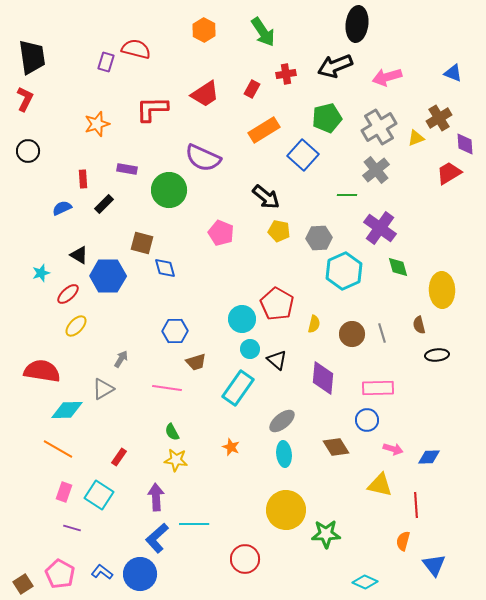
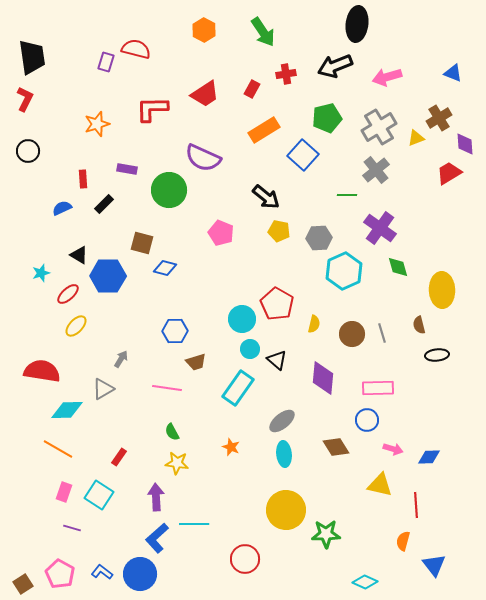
blue diamond at (165, 268): rotated 60 degrees counterclockwise
yellow star at (176, 460): moved 1 px right, 3 px down
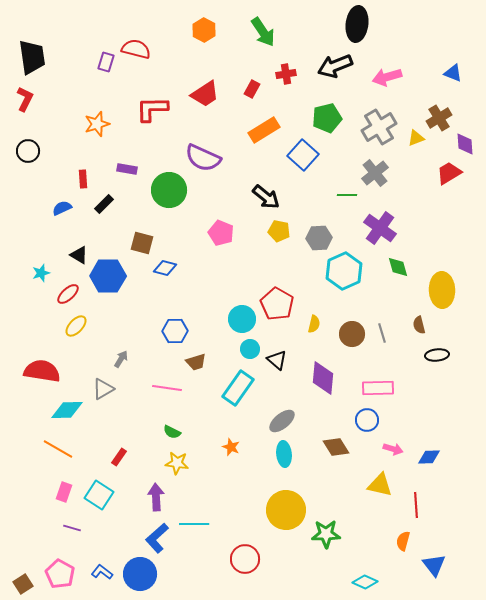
gray cross at (376, 170): moved 1 px left, 3 px down
green semicircle at (172, 432): rotated 36 degrees counterclockwise
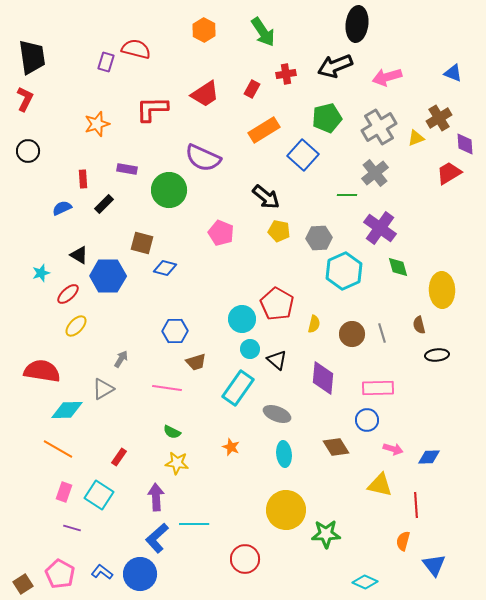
gray ellipse at (282, 421): moved 5 px left, 7 px up; rotated 60 degrees clockwise
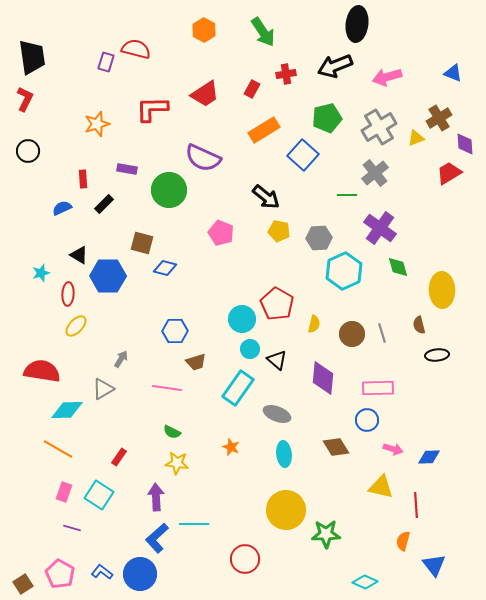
red ellipse at (68, 294): rotated 45 degrees counterclockwise
yellow triangle at (380, 485): moved 1 px right, 2 px down
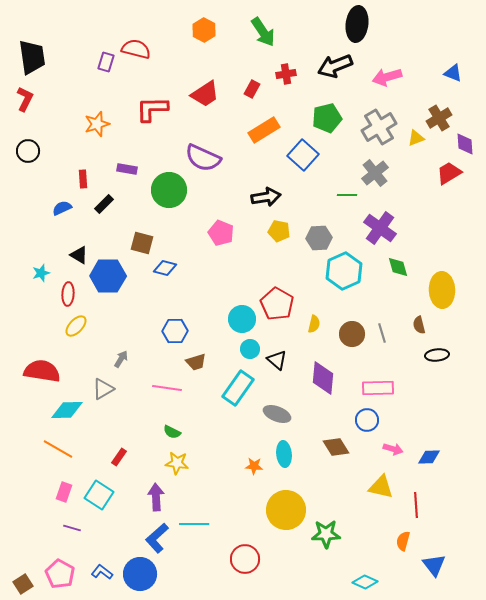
black arrow at (266, 197): rotated 48 degrees counterclockwise
orange star at (231, 447): moved 23 px right, 19 px down; rotated 18 degrees counterclockwise
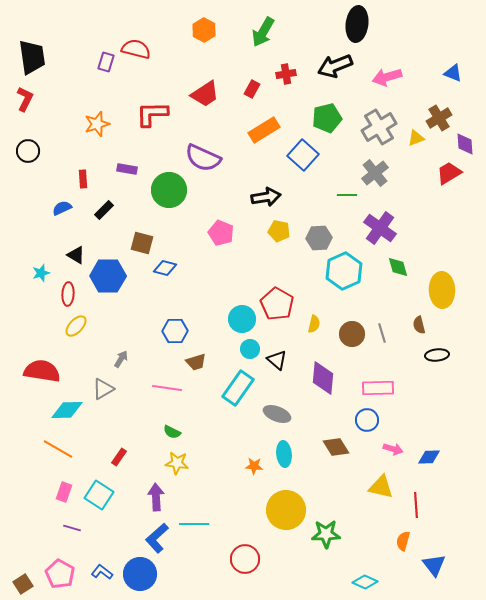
green arrow at (263, 32): rotated 64 degrees clockwise
red L-shape at (152, 109): moved 5 px down
black rectangle at (104, 204): moved 6 px down
black triangle at (79, 255): moved 3 px left
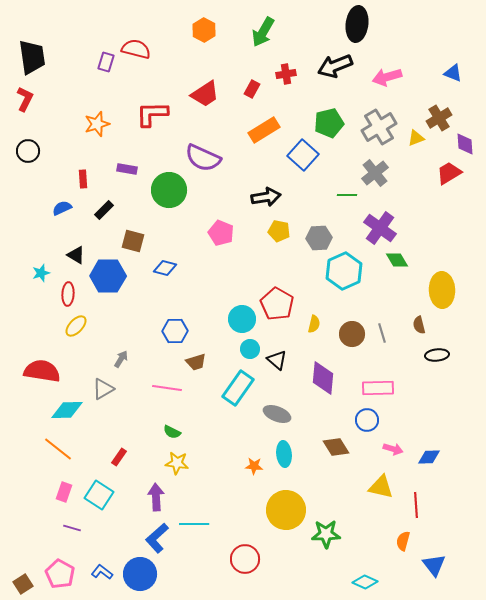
green pentagon at (327, 118): moved 2 px right, 5 px down
brown square at (142, 243): moved 9 px left, 2 px up
green diamond at (398, 267): moved 1 px left, 7 px up; rotated 15 degrees counterclockwise
orange line at (58, 449): rotated 8 degrees clockwise
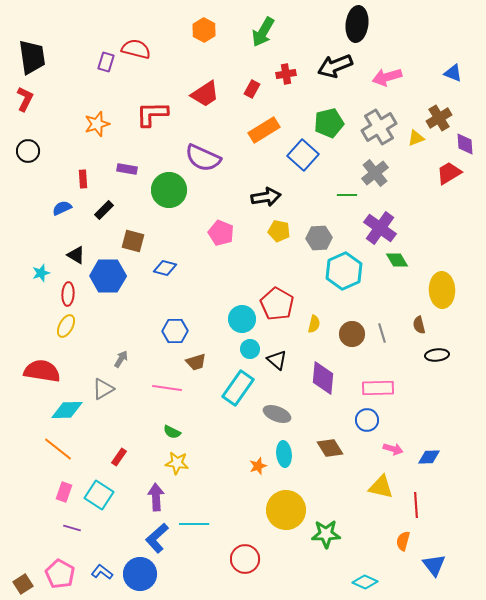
yellow ellipse at (76, 326): moved 10 px left; rotated 15 degrees counterclockwise
brown diamond at (336, 447): moved 6 px left, 1 px down
orange star at (254, 466): moved 4 px right; rotated 24 degrees counterclockwise
